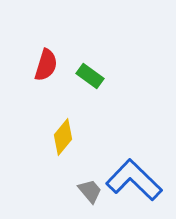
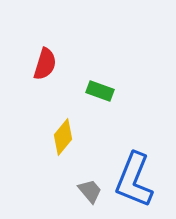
red semicircle: moved 1 px left, 1 px up
green rectangle: moved 10 px right, 15 px down; rotated 16 degrees counterclockwise
blue L-shape: rotated 112 degrees counterclockwise
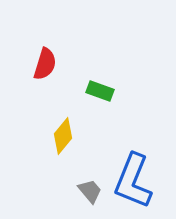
yellow diamond: moved 1 px up
blue L-shape: moved 1 px left, 1 px down
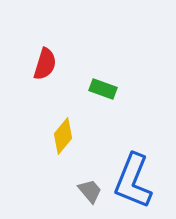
green rectangle: moved 3 px right, 2 px up
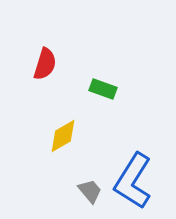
yellow diamond: rotated 21 degrees clockwise
blue L-shape: rotated 10 degrees clockwise
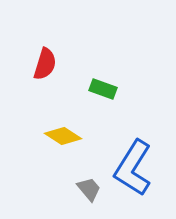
yellow diamond: rotated 63 degrees clockwise
blue L-shape: moved 13 px up
gray trapezoid: moved 1 px left, 2 px up
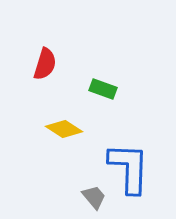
yellow diamond: moved 1 px right, 7 px up
blue L-shape: moved 4 px left; rotated 150 degrees clockwise
gray trapezoid: moved 5 px right, 8 px down
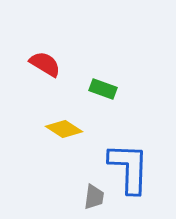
red semicircle: rotated 76 degrees counterclockwise
gray trapezoid: rotated 48 degrees clockwise
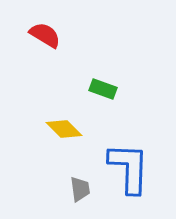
red semicircle: moved 29 px up
yellow diamond: rotated 12 degrees clockwise
gray trapezoid: moved 14 px left, 8 px up; rotated 16 degrees counterclockwise
